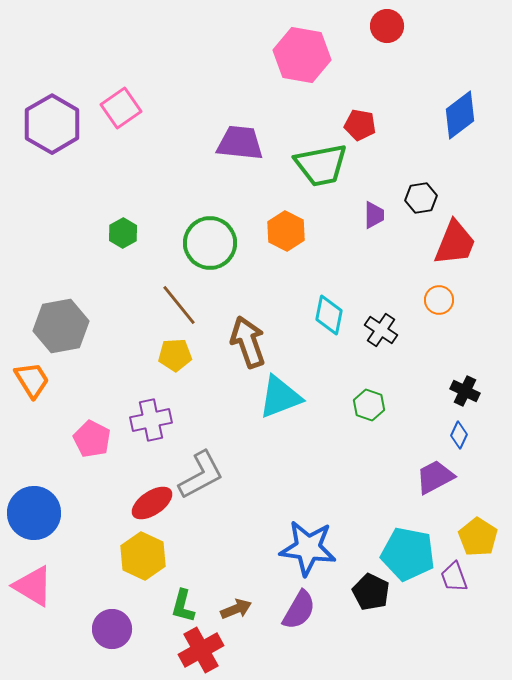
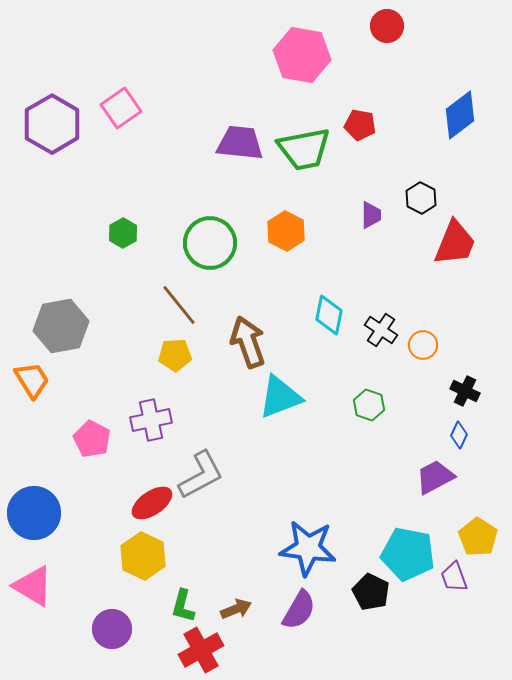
green trapezoid at (321, 165): moved 17 px left, 16 px up
black hexagon at (421, 198): rotated 24 degrees counterclockwise
purple trapezoid at (374, 215): moved 3 px left
orange circle at (439, 300): moved 16 px left, 45 px down
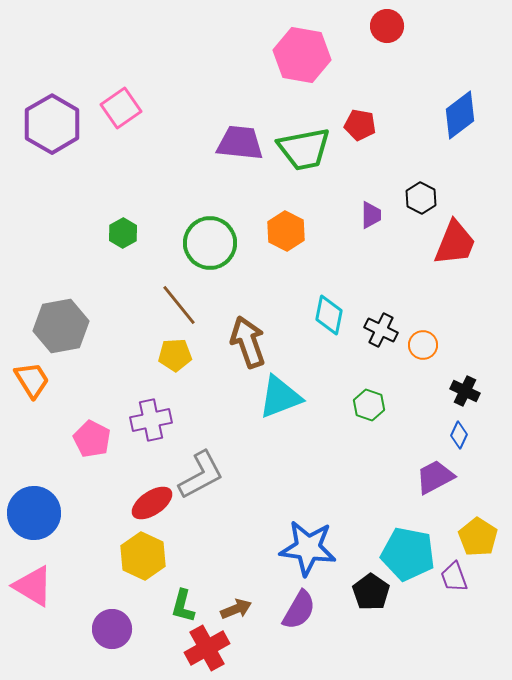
black cross at (381, 330): rotated 8 degrees counterclockwise
black pentagon at (371, 592): rotated 9 degrees clockwise
red cross at (201, 650): moved 6 px right, 2 px up
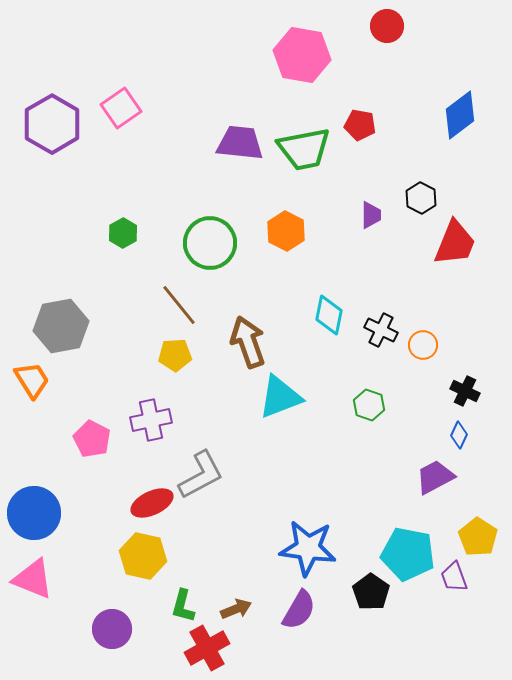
red ellipse at (152, 503): rotated 9 degrees clockwise
yellow hexagon at (143, 556): rotated 12 degrees counterclockwise
pink triangle at (33, 586): moved 7 px up; rotated 9 degrees counterclockwise
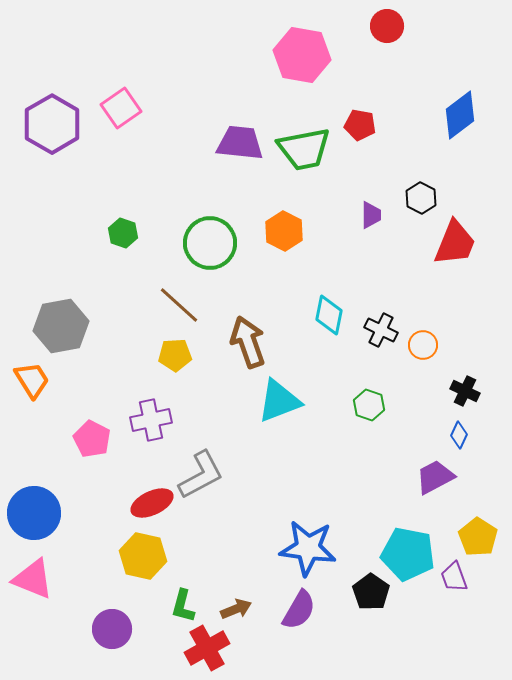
orange hexagon at (286, 231): moved 2 px left
green hexagon at (123, 233): rotated 12 degrees counterclockwise
brown line at (179, 305): rotated 9 degrees counterclockwise
cyan triangle at (280, 397): moved 1 px left, 4 px down
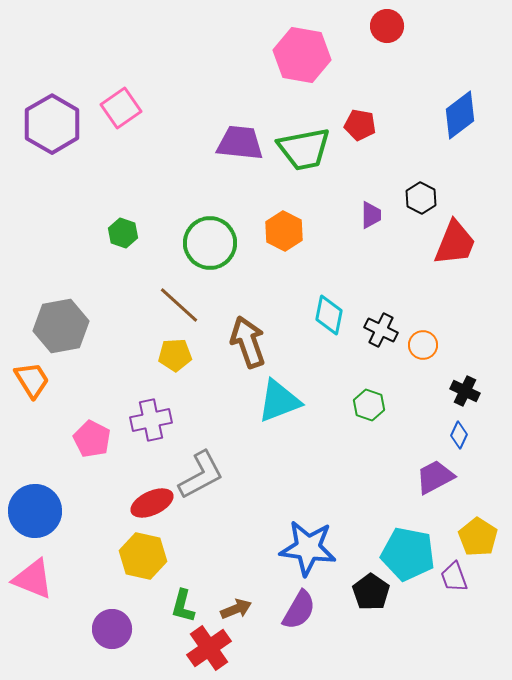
blue circle at (34, 513): moved 1 px right, 2 px up
red cross at (207, 648): moved 2 px right; rotated 6 degrees counterclockwise
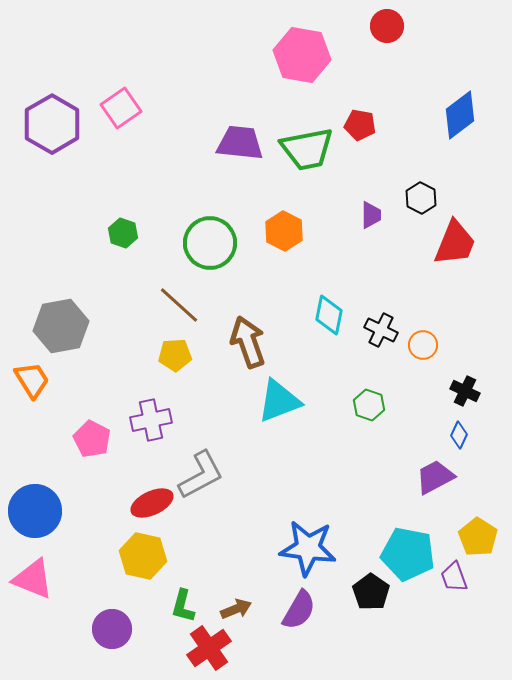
green trapezoid at (304, 149): moved 3 px right
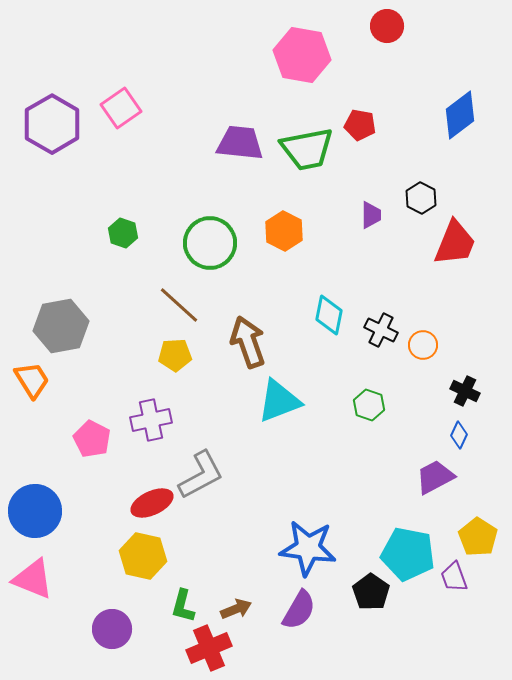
red cross at (209, 648): rotated 12 degrees clockwise
